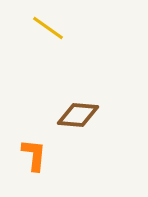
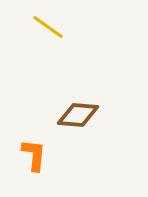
yellow line: moved 1 px up
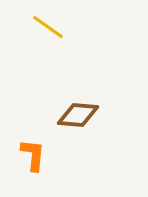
orange L-shape: moved 1 px left
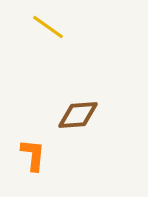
brown diamond: rotated 9 degrees counterclockwise
